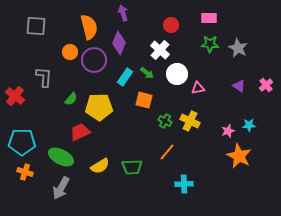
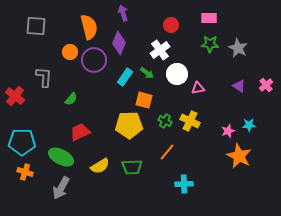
white cross: rotated 12 degrees clockwise
yellow pentagon: moved 30 px right, 18 px down
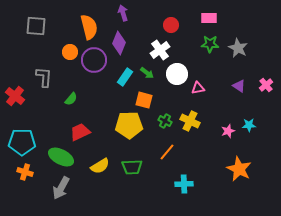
orange star: moved 13 px down
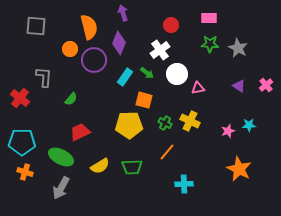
orange circle: moved 3 px up
red cross: moved 5 px right, 2 px down
green cross: moved 2 px down
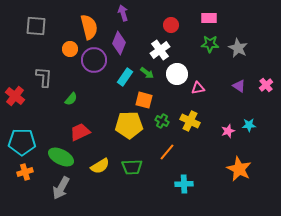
red cross: moved 5 px left, 2 px up
green cross: moved 3 px left, 2 px up
orange cross: rotated 35 degrees counterclockwise
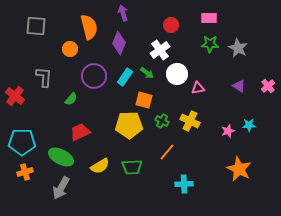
purple circle: moved 16 px down
pink cross: moved 2 px right, 1 px down
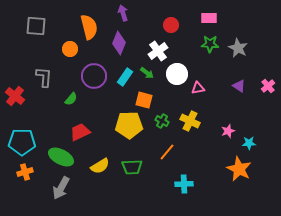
white cross: moved 2 px left, 1 px down
cyan star: moved 18 px down
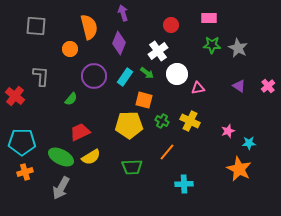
green star: moved 2 px right, 1 px down
gray L-shape: moved 3 px left, 1 px up
yellow semicircle: moved 9 px left, 9 px up
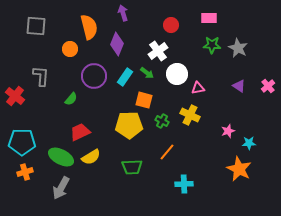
purple diamond: moved 2 px left, 1 px down
yellow cross: moved 6 px up
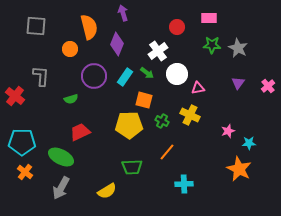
red circle: moved 6 px right, 2 px down
purple triangle: moved 1 px left, 3 px up; rotated 32 degrees clockwise
green semicircle: rotated 32 degrees clockwise
yellow semicircle: moved 16 px right, 34 px down
orange cross: rotated 35 degrees counterclockwise
